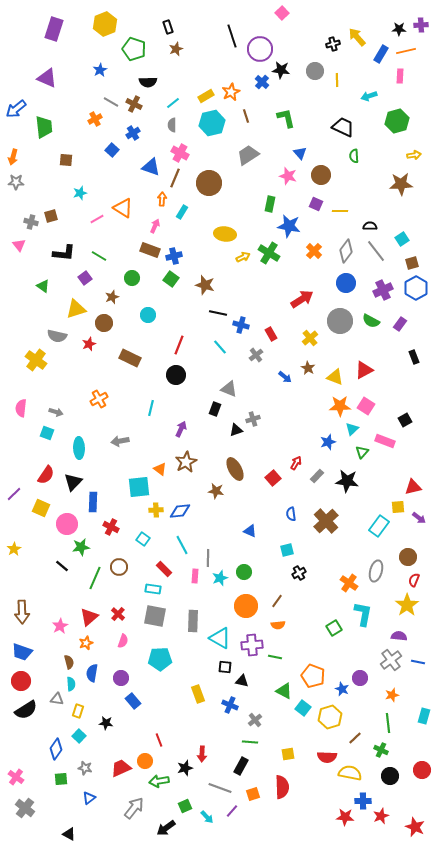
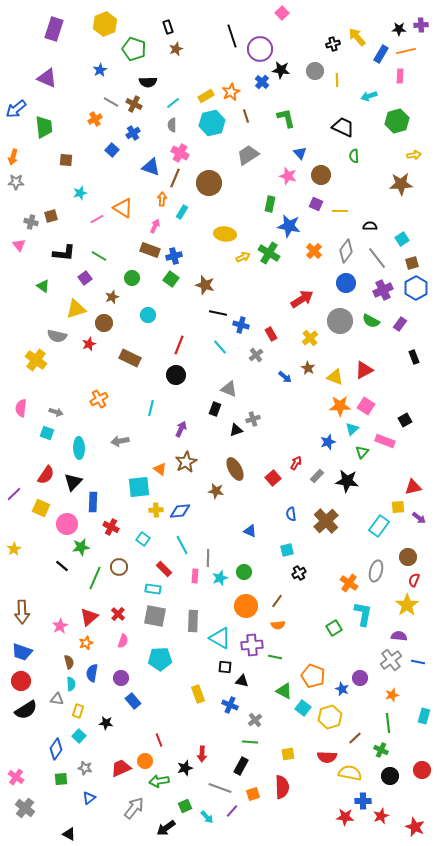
gray line at (376, 251): moved 1 px right, 7 px down
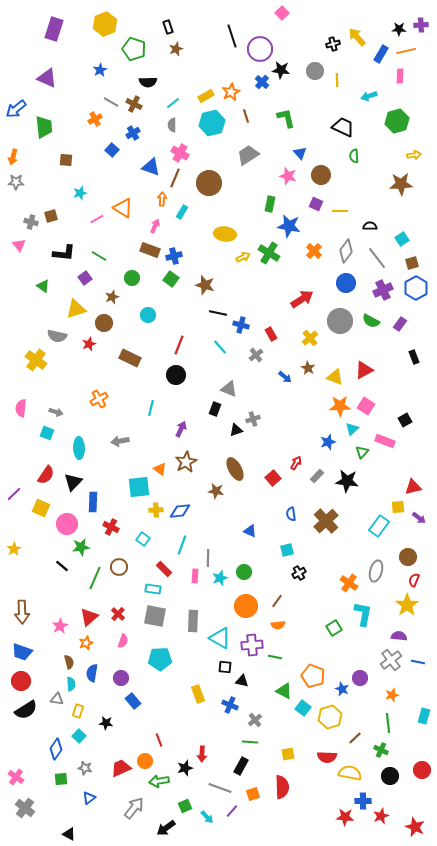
cyan line at (182, 545): rotated 48 degrees clockwise
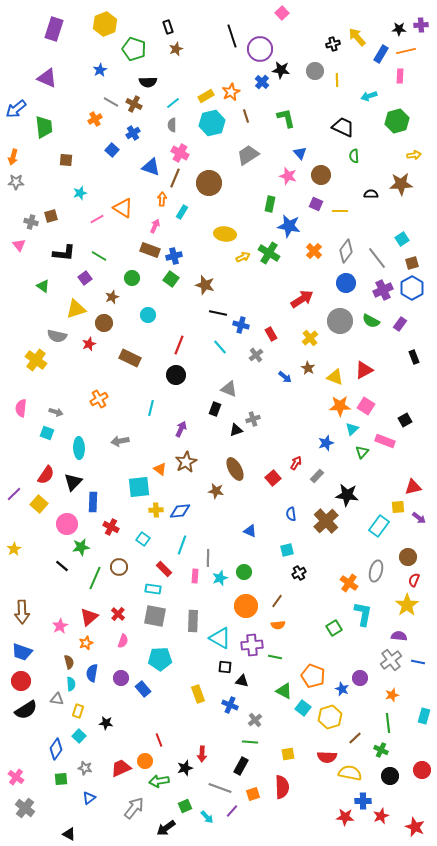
black semicircle at (370, 226): moved 1 px right, 32 px up
blue hexagon at (416, 288): moved 4 px left
blue star at (328, 442): moved 2 px left, 1 px down
black star at (347, 481): moved 14 px down
yellow square at (41, 508): moved 2 px left, 4 px up; rotated 18 degrees clockwise
blue rectangle at (133, 701): moved 10 px right, 12 px up
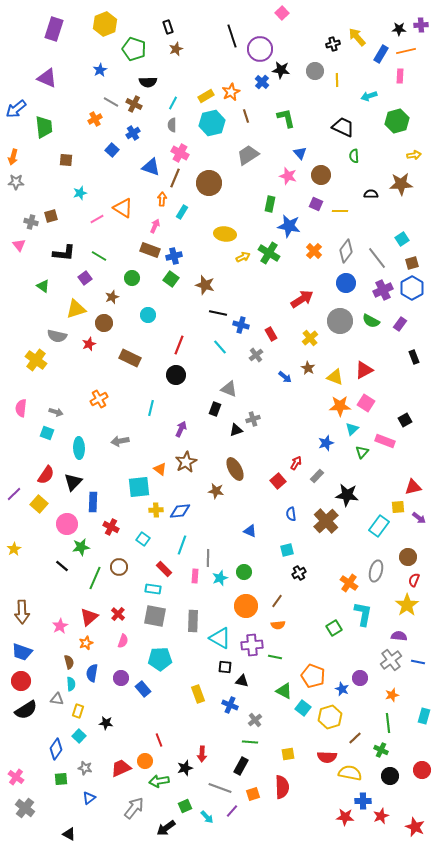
cyan line at (173, 103): rotated 24 degrees counterclockwise
pink square at (366, 406): moved 3 px up
red square at (273, 478): moved 5 px right, 3 px down
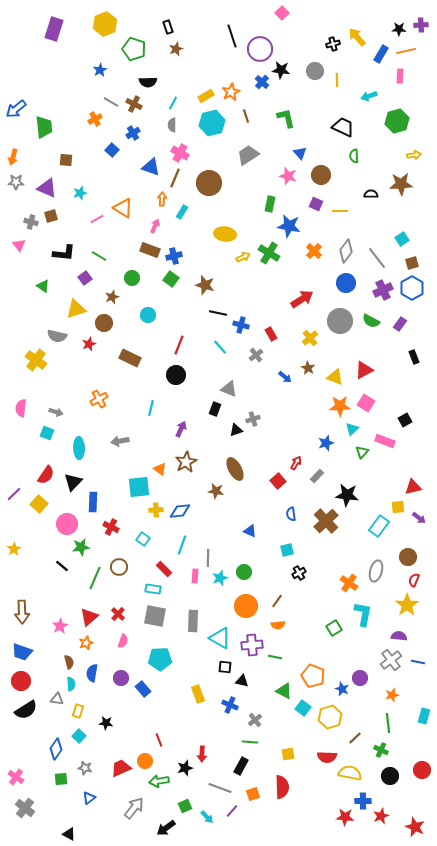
purple triangle at (47, 78): moved 110 px down
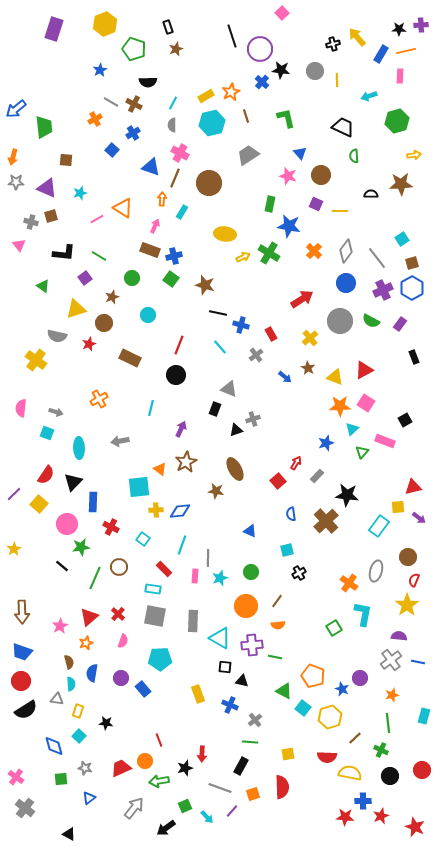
green circle at (244, 572): moved 7 px right
blue diamond at (56, 749): moved 2 px left, 3 px up; rotated 50 degrees counterclockwise
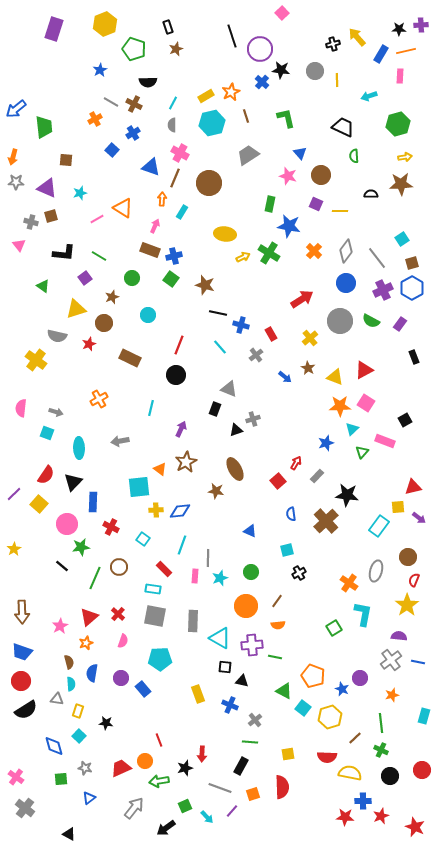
green hexagon at (397, 121): moved 1 px right, 3 px down
yellow arrow at (414, 155): moved 9 px left, 2 px down
green line at (388, 723): moved 7 px left
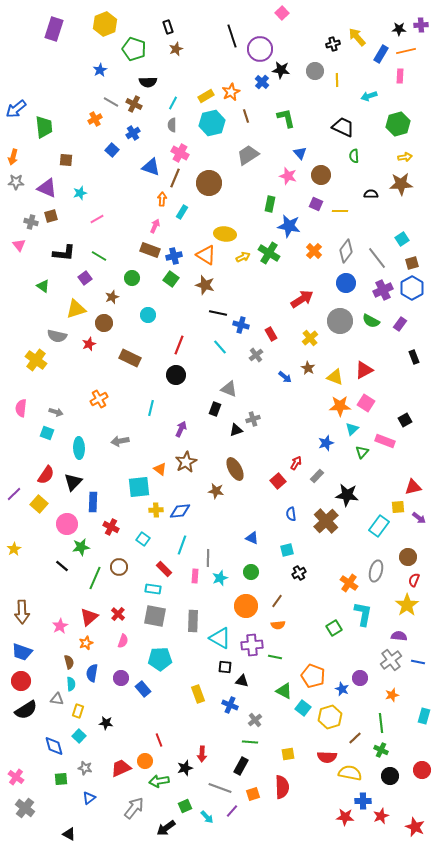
orange triangle at (123, 208): moved 83 px right, 47 px down
blue triangle at (250, 531): moved 2 px right, 7 px down
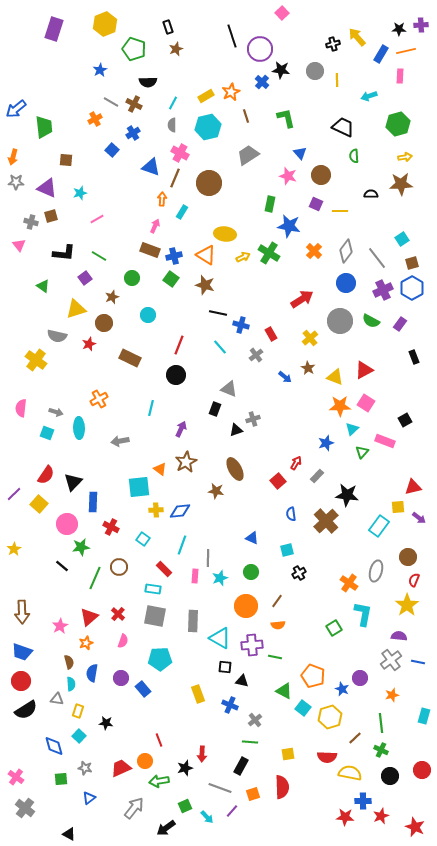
cyan hexagon at (212, 123): moved 4 px left, 4 px down
cyan ellipse at (79, 448): moved 20 px up
